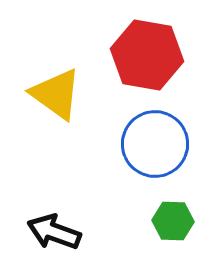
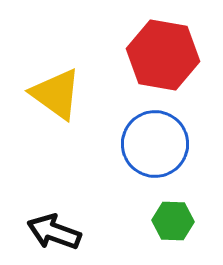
red hexagon: moved 16 px right
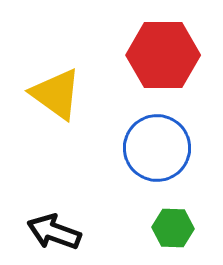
red hexagon: rotated 10 degrees counterclockwise
blue circle: moved 2 px right, 4 px down
green hexagon: moved 7 px down
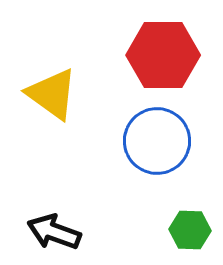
yellow triangle: moved 4 px left
blue circle: moved 7 px up
green hexagon: moved 17 px right, 2 px down
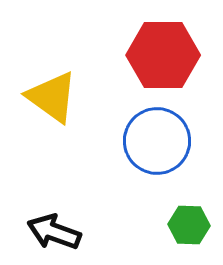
yellow triangle: moved 3 px down
green hexagon: moved 1 px left, 5 px up
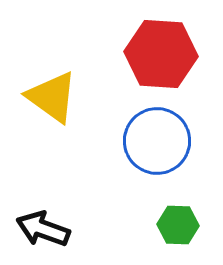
red hexagon: moved 2 px left, 1 px up; rotated 4 degrees clockwise
green hexagon: moved 11 px left
black arrow: moved 11 px left, 3 px up
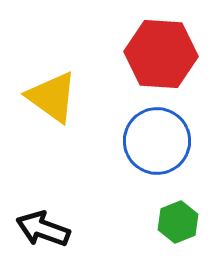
green hexagon: moved 3 px up; rotated 24 degrees counterclockwise
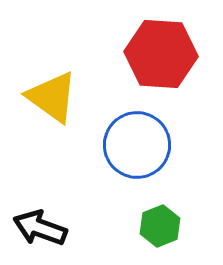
blue circle: moved 20 px left, 4 px down
green hexagon: moved 18 px left, 4 px down
black arrow: moved 3 px left, 1 px up
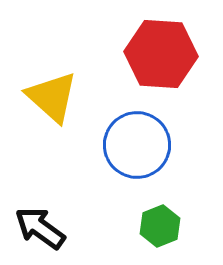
yellow triangle: rotated 6 degrees clockwise
black arrow: rotated 16 degrees clockwise
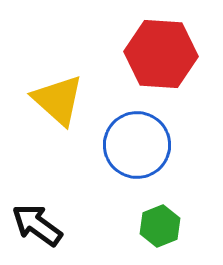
yellow triangle: moved 6 px right, 3 px down
black arrow: moved 3 px left, 3 px up
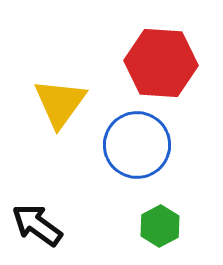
red hexagon: moved 9 px down
yellow triangle: moved 2 px right, 3 px down; rotated 24 degrees clockwise
green hexagon: rotated 6 degrees counterclockwise
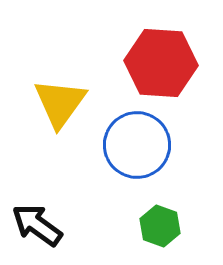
green hexagon: rotated 12 degrees counterclockwise
